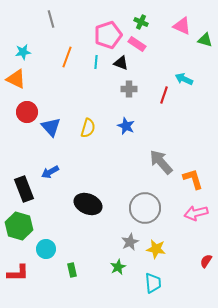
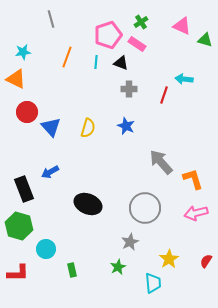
green cross: rotated 32 degrees clockwise
cyan arrow: rotated 18 degrees counterclockwise
yellow star: moved 13 px right, 10 px down; rotated 30 degrees clockwise
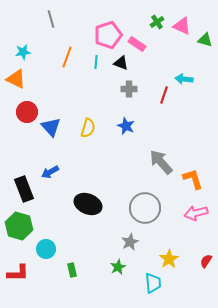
green cross: moved 16 px right
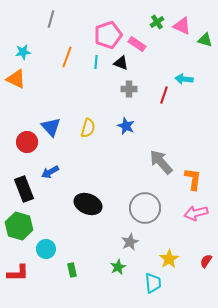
gray line: rotated 30 degrees clockwise
red circle: moved 30 px down
orange L-shape: rotated 25 degrees clockwise
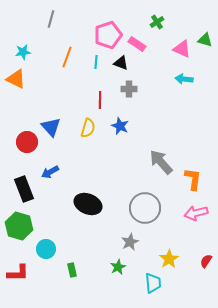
pink triangle: moved 23 px down
red line: moved 64 px left, 5 px down; rotated 18 degrees counterclockwise
blue star: moved 6 px left
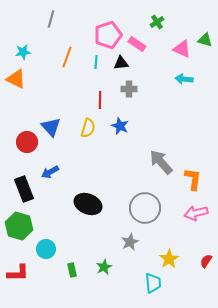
black triangle: rotated 28 degrees counterclockwise
green star: moved 14 px left
